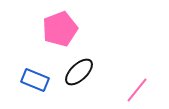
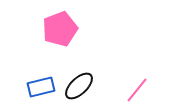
black ellipse: moved 14 px down
blue rectangle: moved 6 px right, 7 px down; rotated 36 degrees counterclockwise
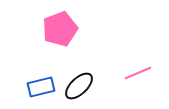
pink line: moved 1 px right, 17 px up; rotated 28 degrees clockwise
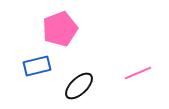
blue rectangle: moved 4 px left, 21 px up
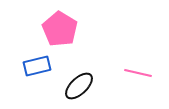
pink pentagon: rotated 20 degrees counterclockwise
pink line: rotated 36 degrees clockwise
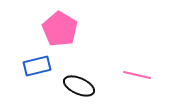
pink line: moved 1 px left, 2 px down
black ellipse: rotated 68 degrees clockwise
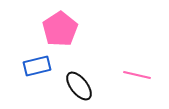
pink pentagon: rotated 8 degrees clockwise
black ellipse: rotated 28 degrees clockwise
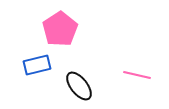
blue rectangle: moved 1 px up
